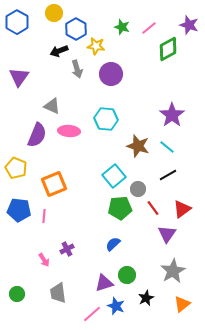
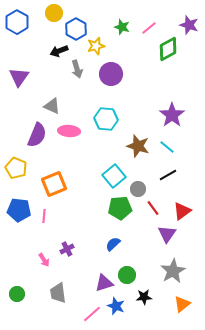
yellow star at (96, 46): rotated 24 degrees counterclockwise
red triangle at (182, 209): moved 2 px down
black star at (146, 298): moved 2 px left, 1 px up; rotated 21 degrees clockwise
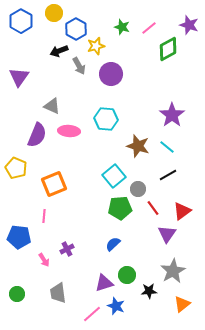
blue hexagon at (17, 22): moved 4 px right, 1 px up
gray arrow at (77, 69): moved 2 px right, 3 px up; rotated 12 degrees counterclockwise
blue pentagon at (19, 210): moved 27 px down
black star at (144, 297): moved 5 px right, 6 px up
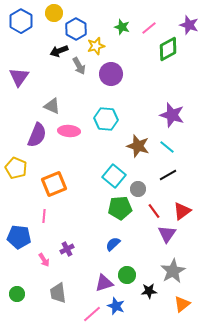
purple star at (172, 115): rotated 20 degrees counterclockwise
cyan square at (114, 176): rotated 10 degrees counterclockwise
red line at (153, 208): moved 1 px right, 3 px down
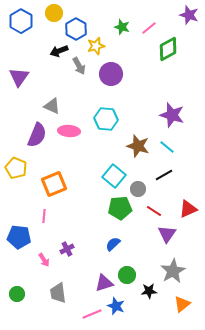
purple star at (189, 25): moved 10 px up
black line at (168, 175): moved 4 px left
red line at (154, 211): rotated 21 degrees counterclockwise
red triangle at (182, 211): moved 6 px right, 2 px up; rotated 12 degrees clockwise
pink line at (92, 314): rotated 18 degrees clockwise
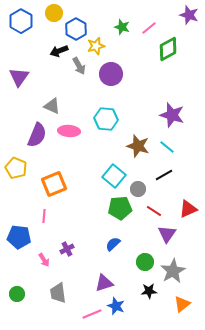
green circle at (127, 275): moved 18 px right, 13 px up
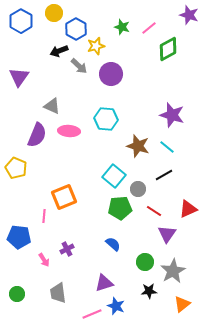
gray arrow at (79, 66): rotated 18 degrees counterclockwise
orange square at (54, 184): moved 10 px right, 13 px down
blue semicircle at (113, 244): rotated 84 degrees clockwise
